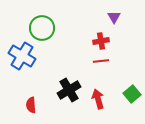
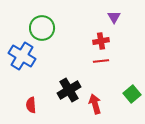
red arrow: moved 3 px left, 5 px down
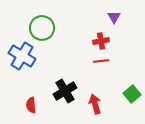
black cross: moved 4 px left, 1 px down
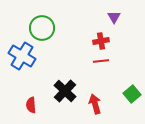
black cross: rotated 15 degrees counterclockwise
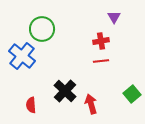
green circle: moved 1 px down
blue cross: rotated 8 degrees clockwise
red arrow: moved 4 px left
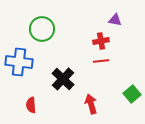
purple triangle: moved 1 px right, 3 px down; rotated 48 degrees counterclockwise
blue cross: moved 3 px left, 6 px down; rotated 32 degrees counterclockwise
black cross: moved 2 px left, 12 px up
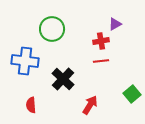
purple triangle: moved 4 px down; rotated 40 degrees counterclockwise
green circle: moved 10 px right
blue cross: moved 6 px right, 1 px up
red arrow: moved 1 px left, 1 px down; rotated 48 degrees clockwise
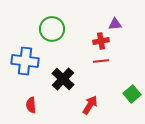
purple triangle: rotated 24 degrees clockwise
